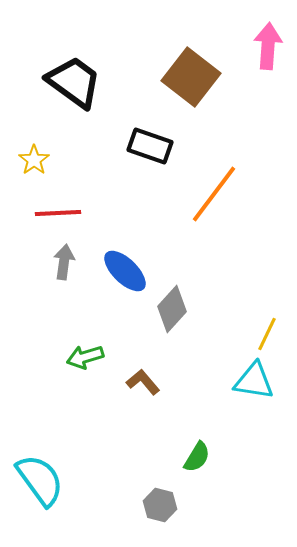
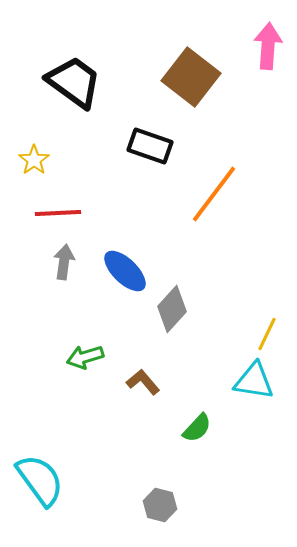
green semicircle: moved 29 px up; rotated 12 degrees clockwise
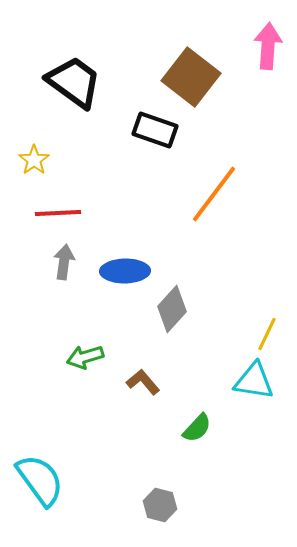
black rectangle: moved 5 px right, 16 px up
blue ellipse: rotated 45 degrees counterclockwise
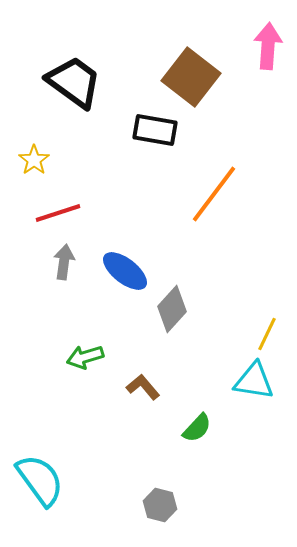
black rectangle: rotated 9 degrees counterclockwise
red line: rotated 15 degrees counterclockwise
blue ellipse: rotated 39 degrees clockwise
brown L-shape: moved 5 px down
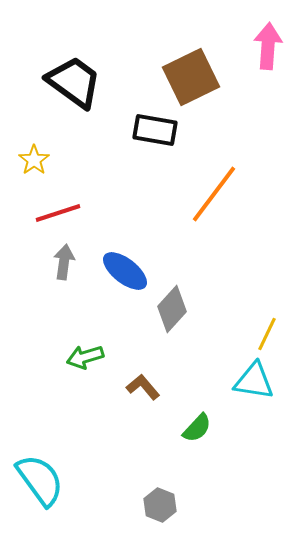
brown square: rotated 26 degrees clockwise
gray hexagon: rotated 8 degrees clockwise
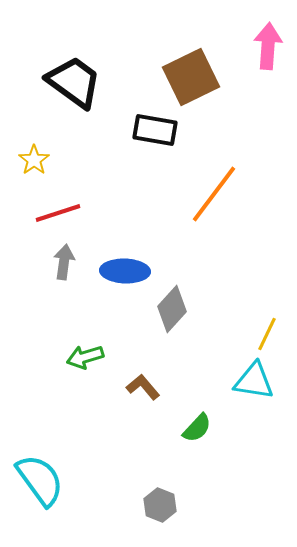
blue ellipse: rotated 36 degrees counterclockwise
